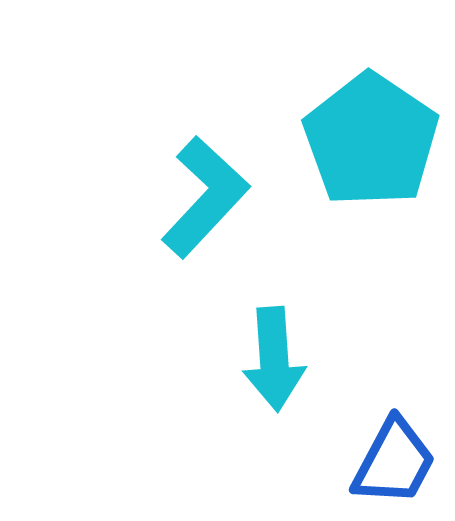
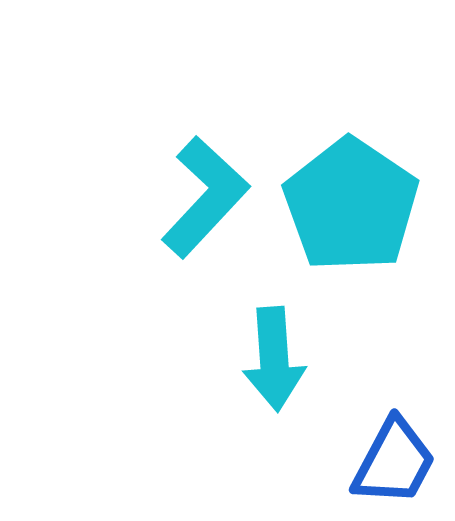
cyan pentagon: moved 20 px left, 65 px down
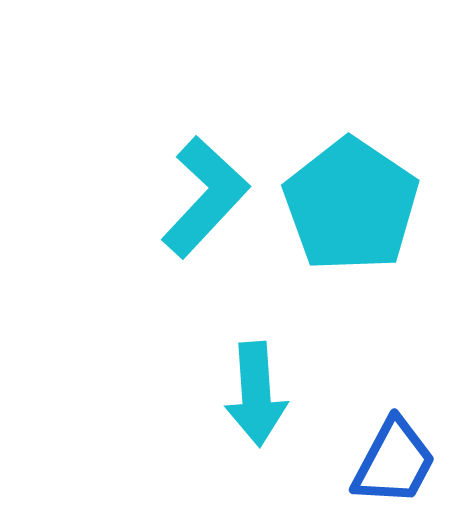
cyan arrow: moved 18 px left, 35 px down
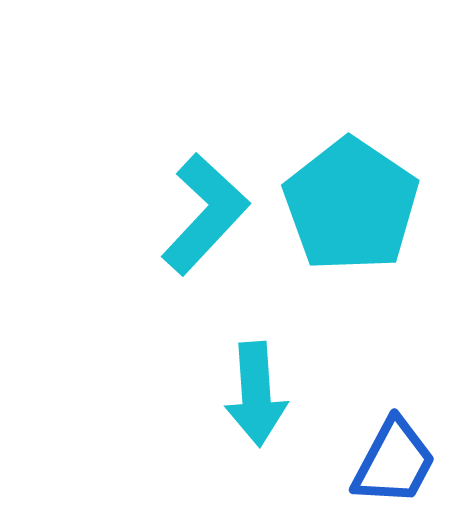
cyan L-shape: moved 17 px down
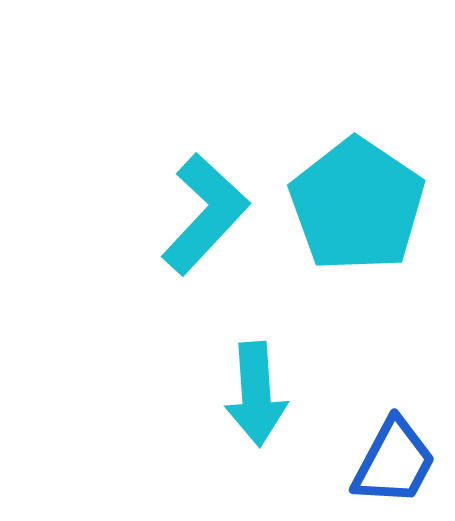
cyan pentagon: moved 6 px right
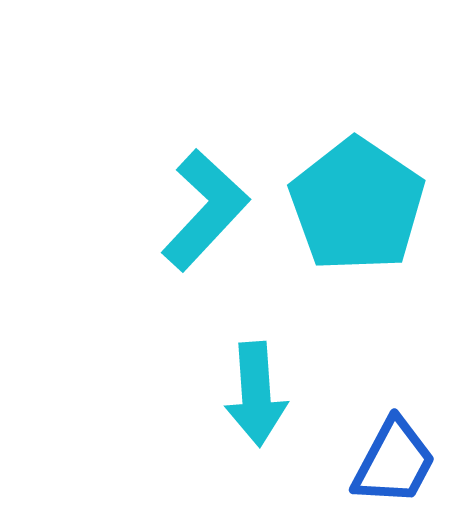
cyan L-shape: moved 4 px up
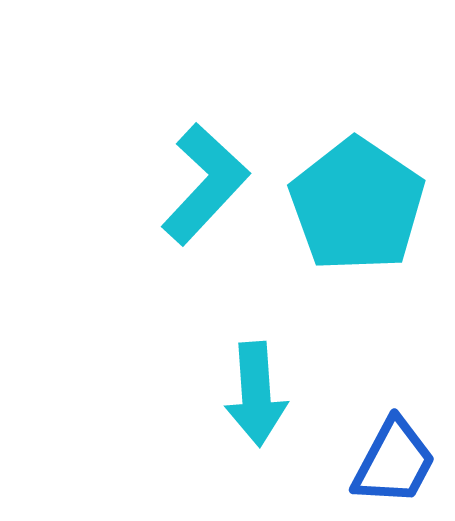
cyan L-shape: moved 26 px up
